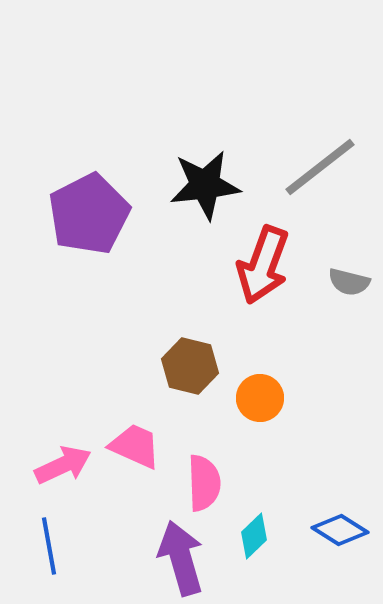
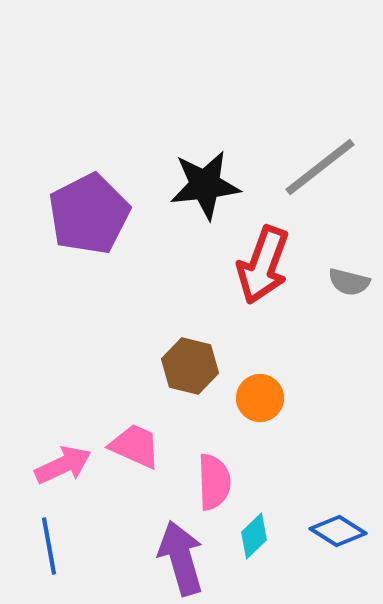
pink semicircle: moved 10 px right, 1 px up
blue diamond: moved 2 px left, 1 px down
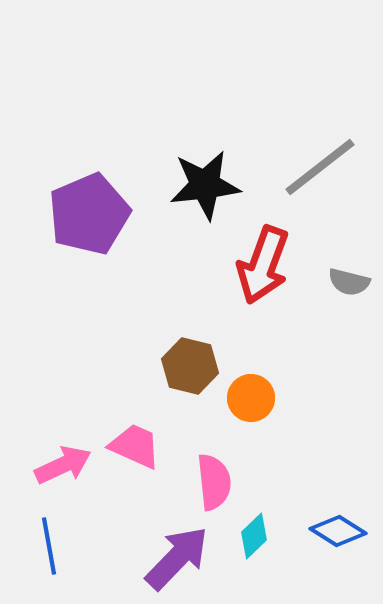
purple pentagon: rotated 4 degrees clockwise
orange circle: moved 9 px left
pink semicircle: rotated 4 degrees counterclockwise
purple arrow: moved 4 px left; rotated 60 degrees clockwise
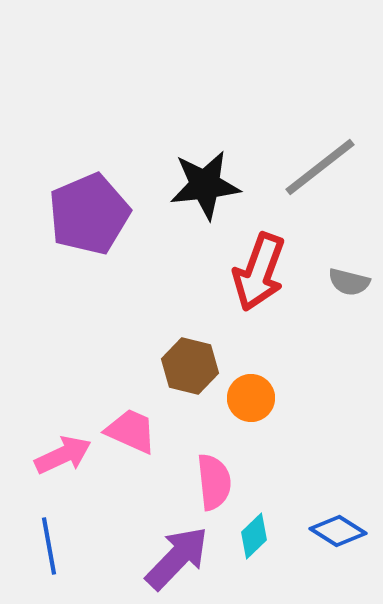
red arrow: moved 4 px left, 7 px down
pink trapezoid: moved 4 px left, 15 px up
pink arrow: moved 10 px up
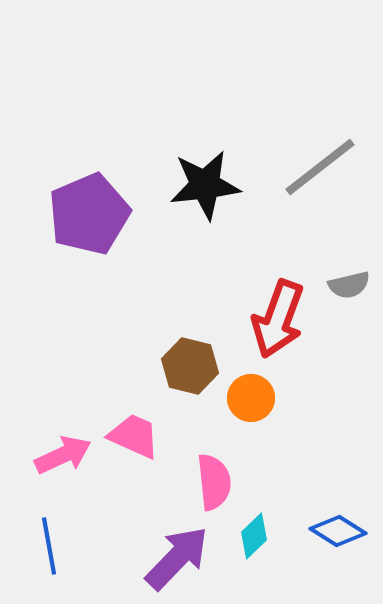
red arrow: moved 19 px right, 47 px down
gray semicircle: moved 3 px down; rotated 27 degrees counterclockwise
pink trapezoid: moved 3 px right, 5 px down
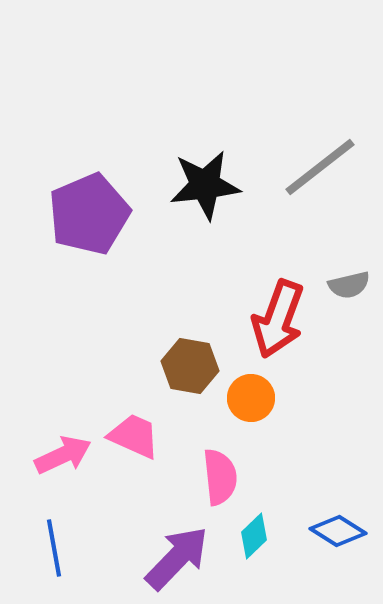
brown hexagon: rotated 4 degrees counterclockwise
pink semicircle: moved 6 px right, 5 px up
blue line: moved 5 px right, 2 px down
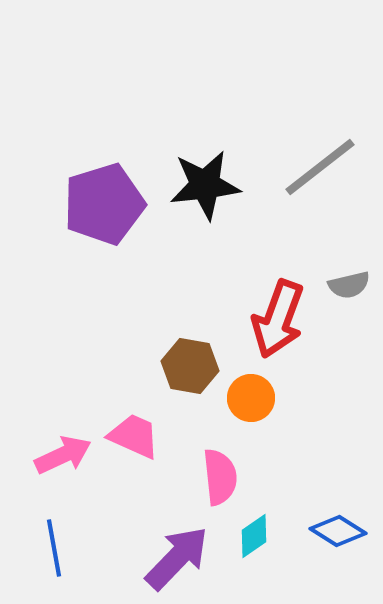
purple pentagon: moved 15 px right, 10 px up; rotated 6 degrees clockwise
cyan diamond: rotated 9 degrees clockwise
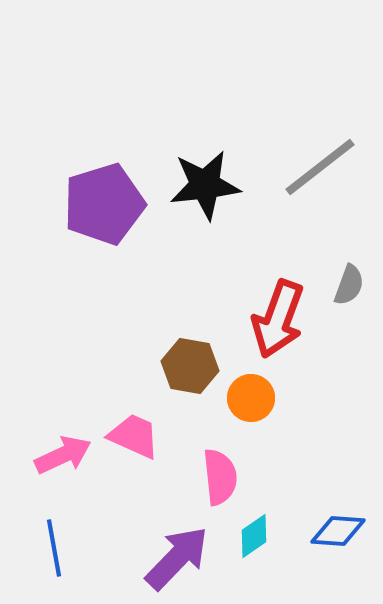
gray semicircle: rotated 57 degrees counterclockwise
blue diamond: rotated 28 degrees counterclockwise
